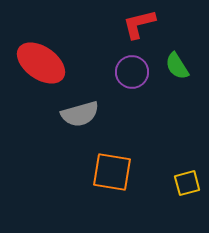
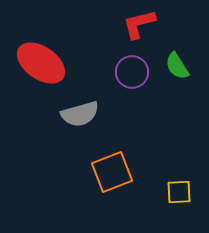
orange square: rotated 30 degrees counterclockwise
yellow square: moved 8 px left, 9 px down; rotated 12 degrees clockwise
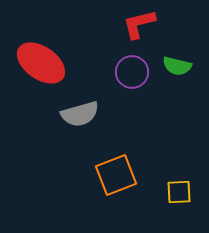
green semicircle: rotated 44 degrees counterclockwise
orange square: moved 4 px right, 3 px down
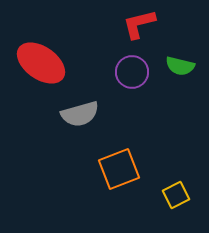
green semicircle: moved 3 px right
orange square: moved 3 px right, 6 px up
yellow square: moved 3 px left, 3 px down; rotated 24 degrees counterclockwise
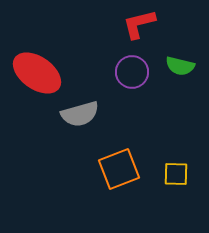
red ellipse: moved 4 px left, 10 px down
yellow square: moved 21 px up; rotated 28 degrees clockwise
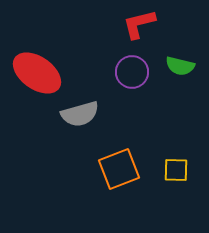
yellow square: moved 4 px up
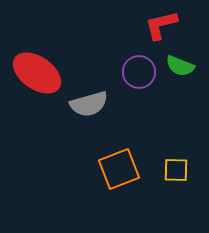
red L-shape: moved 22 px right, 1 px down
green semicircle: rotated 8 degrees clockwise
purple circle: moved 7 px right
gray semicircle: moved 9 px right, 10 px up
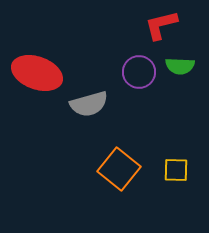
green semicircle: rotated 20 degrees counterclockwise
red ellipse: rotated 15 degrees counterclockwise
orange square: rotated 30 degrees counterclockwise
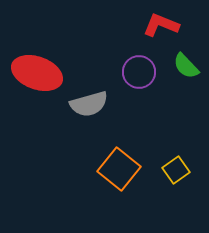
red L-shape: rotated 36 degrees clockwise
green semicircle: moved 6 px right; rotated 44 degrees clockwise
yellow square: rotated 36 degrees counterclockwise
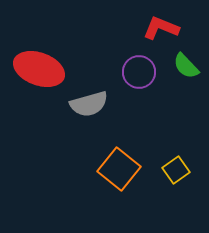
red L-shape: moved 3 px down
red ellipse: moved 2 px right, 4 px up
